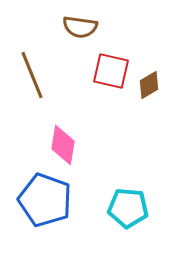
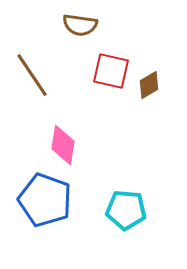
brown semicircle: moved 2 px up
brown line: rotated 12 degrees counterclockwise
cyan pentagon: moved 2 px left, 2 px down
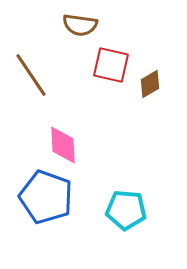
red square: moved 6 px up
brown line: moved 1 px left
brown diamond: moved 1 px right, 1 px up
pink diamond: rotated 12 degrees counterclockwise
blue pentagon: moved 1 px right, 3 px up
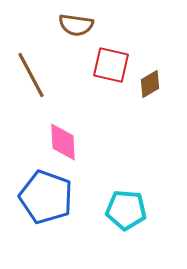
brown semicircle: moved 4 px left
brown line: rotated 6 degrees clockwise
pink diamond: moved 3 px up
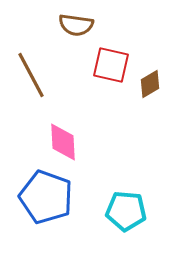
cyan pentagon: moved 1 px down
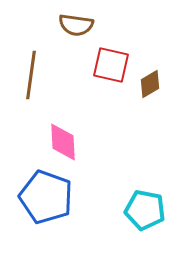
brown line: rotated 36 degrees clockwise
cyan pentagon: moved 19 px right, 1 px up; rotated 6 degrees clockwise
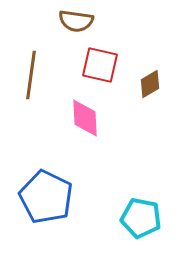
brown semicircle: moved 4 px up
red square: moved 11 px left
pink diamond: moved 22 px right, 24 px up
blue pentagon: rotated 6 degrees clockwise
cyan pentagon: moved 4 px left, 8 px down
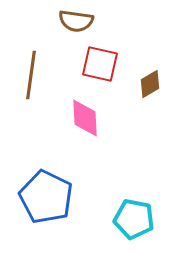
red square: moved 1 px up
cyan pentagon: moved 7 px left, 1 px down
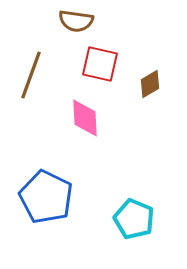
brown line: rotated 12 degrees clockwise
cyan pentagon: rotated 12 degrees clockwise
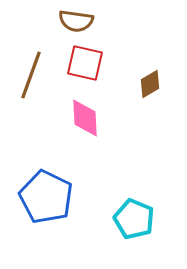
red square: moved 15 px left, 1 px up
